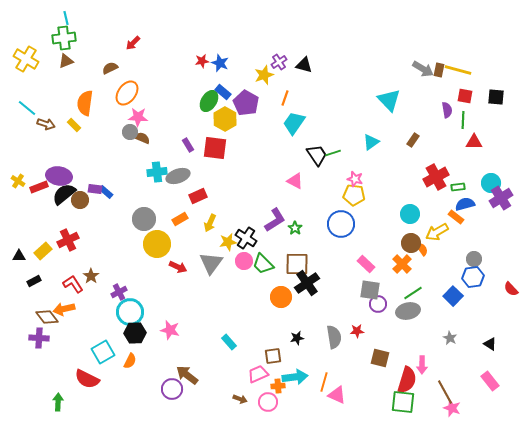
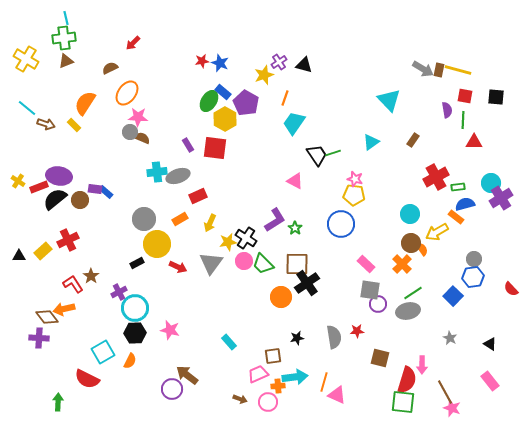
orange semicircle at (85, 103): rotated 25 degrees clockwise
black semicircle at (64, 194): moved 9 px left, 5 px down
black rectangle at (34, 281): moved 103 px right, 18 px up
cyan circle at (130, 312): moved 5 px right, 4 px up
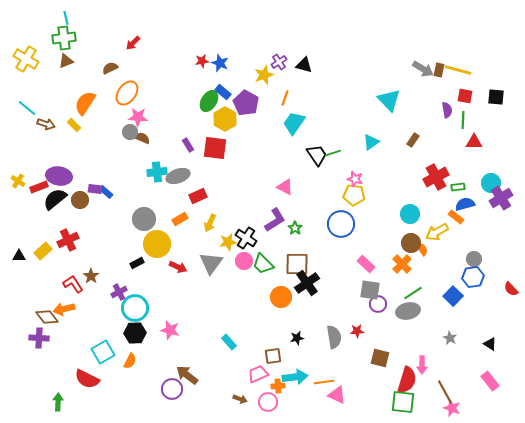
pink triangle at (295, 181): moved 10 px left, 6 px down
orange line at (324, 382): rotated 66 degrees clockwise
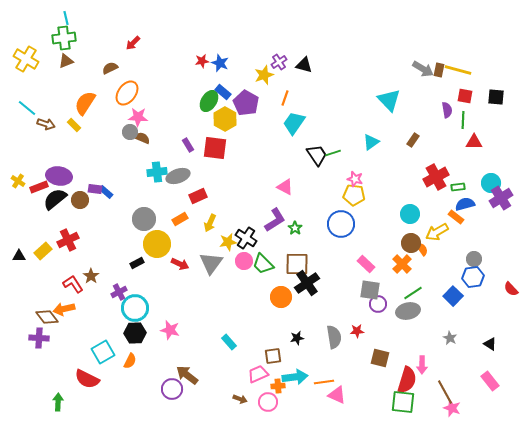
red arrow at (178, 267): moved 2 px right, 3 px up
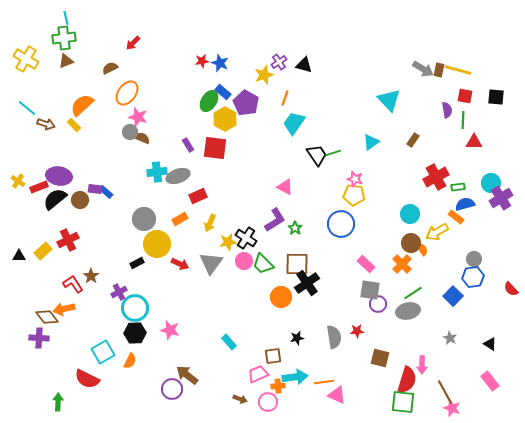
orange semicircle at (85, 103): moved 3 px left, 2 px down; rotated 15 degrees clockwise
pink star at (138, 117): rotated 12 degrees clockwise
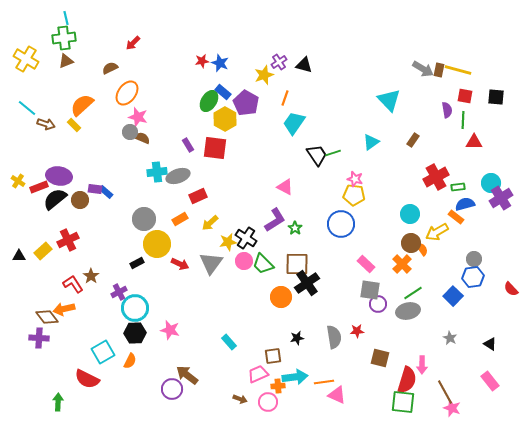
yellow arrow at (210, 223): rotated 24 degrees clockwise
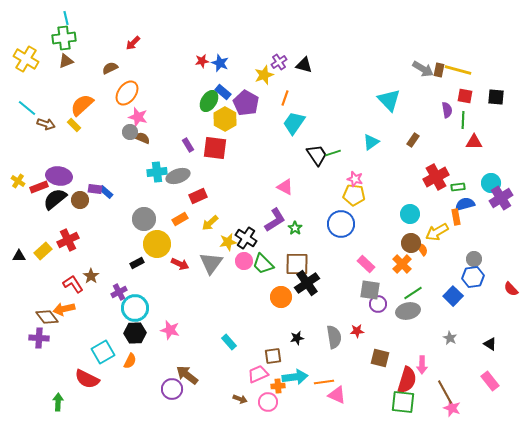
orange rectangle at (456, 217): rotated 42 degrees clockwise
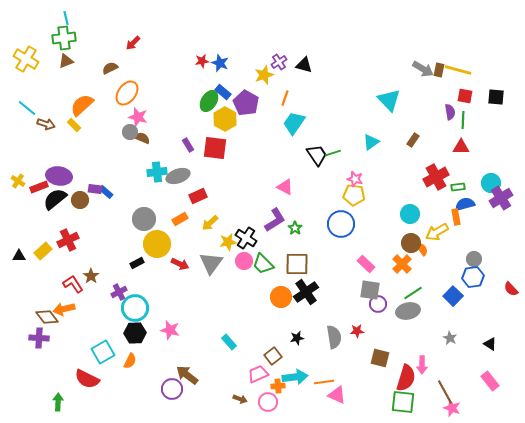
purple semicircle at (447, 110): moved 3 px right, 2 px down
red triangle at (474, 142): moved 13 px left, 5 px down
black cross at (307, 283): moved 1 px left, 9 px down
brown square at (273, 356): rotated 30 degrees counterclockwise
red semicircle at (407, 380): moved 1 px left, 2 px up
